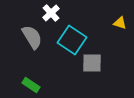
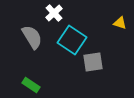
white cross: moved 3 px right
gray square: moved 1 px right, 1 px up; rotated 10 degrees counterclockwise
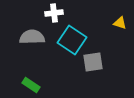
white cross: rotated 36 degrees clockwise
gray semicircle: rotated 60 degrees counterclockwise
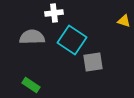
yellow triangle: moved 4 px right, 2 px up
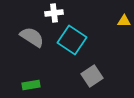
yellow triangle: rotated 16 degrees counterclockwise
gray semicircle: rotated 35 degrees clockwise
gray square: moved 1 px left, 14 px down; rotated 25 degrees counterclockwise
green rectangle: rotated 42 degrees counterclockwise
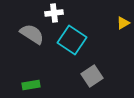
yellow triangle: moved 1 px left, 2 px down; rotated 32 degrees counterclockwise
gray semicircle: moved 3 px up
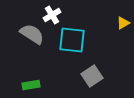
white cross: moved 2 px left, 2 px down; rotated 24 degrees counterclockwise
cyan square: rotated 28 degrees counterclockwise
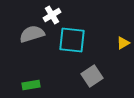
yellow triangle: moved 20 px down
gray semicircle: rotated 50 degrees counterclockwise
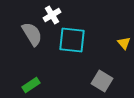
gray semicircle: rotated 75 degrees clockwise
yellow triangle: moved 1 px right; rotated 40 degrees counterclockwise
gray square: moved 10 px right, 5 px down; rotated 25 degrees counterclockwise
green rectangle: rotated 24 degrees counterclockwise
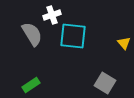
white cross: rotated 12 degrees clockwise
cyan square: moved 1 px right, 4 px up
gray square: moved 3 px right, 2 px down
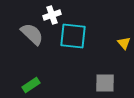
gray semicircle: rotated 15 degrees counterclockwise
gray square: rotated 30 degrees counterclockwise
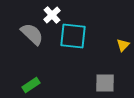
white cross: rotated 24 degrees counterclockwise
yellow triangle: moved 1 px left, 2 px down; rotated 24 degrees clockwise
